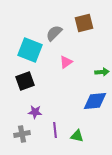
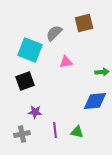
pink triangle: rotated 24 degrees clockwise
green triangle: moved 4 px up
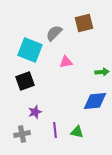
purple star: rotated 24 degrees counterclockwise
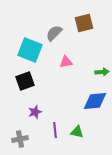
gray cross: moved 2 px left, 5 px down
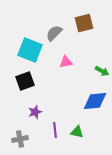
green arrow: moved 1 px up; rotated 32 degrees clockwise
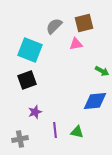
gray semicircle: moved 7 px up
pink triangle: moved 10 px right, 18 px up
black square: moved 2 px right, 1 px up
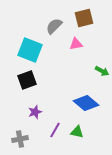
brown square: moved 5 px up
blue diamond: moved 9 px left, 2 px down; rotated 45 degrees clockwise
purple line: rotated 35 degrees clockwise
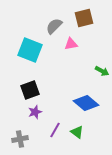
pink triangle: moved 5 px left
black square: moved 3 px right, 10 px down
green triangle: rotated 24 degrees clockwise
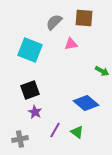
brown square: rotated 18 degrees clockwise
gray semicircle: moved 4 px up
purple star: rotated 24 degrees counterclockwise
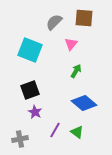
pink triangle: rotated 40 degrees counterclockwise
green arrow: moved 26 px left; rotated 88 degrees counterclockwise
blue diamond: moved 2 px left
